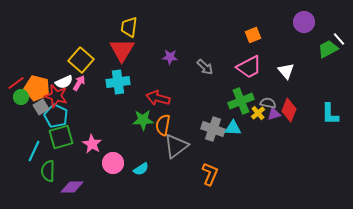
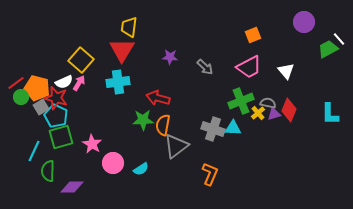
red star: moved 2 px down
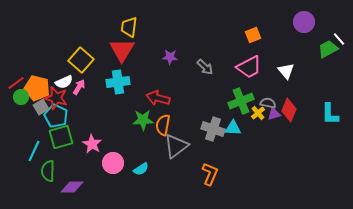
pink arrow: moved 4 px down
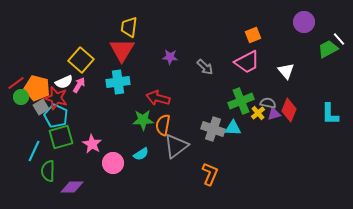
pink trapezoid: moved 2 px left, 5 px up
pink arrow: moved 2 px up
cyan semicircle: moved 15 px up
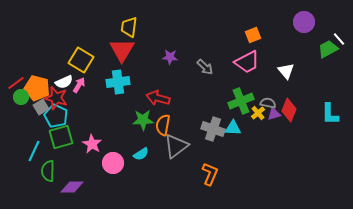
yellow square: rotated 10 degrees counterclockwise
